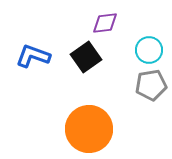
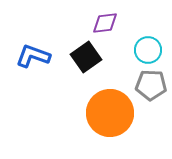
cyan circle: moved 1 px left
gray pentagon: rotated 12 degrees clockwise
orange circle: moved 21 px right, 16 px up
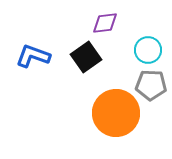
orange circle: moved 6 px right
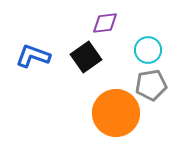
gray pentagon: rotated 12 degrees counterclockwise
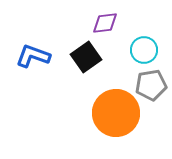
cyan circle: moved 4 px left
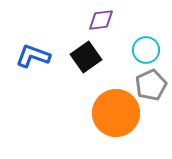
purple diamond: moved 4 px left, 3 px up
cyan circle: moved 2 px right
gray pentagon: rotated 16 degrees counterclockwise
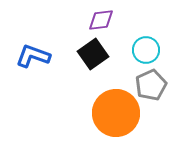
black square: moved 7 px right, 3 px up
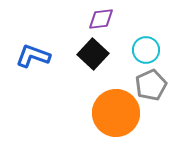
purple diamond: moved 1 px up
black square: rotated 12 degrees counterclockwise
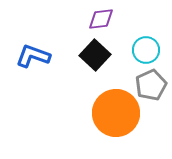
black square: moved 2 px right, 1 px down
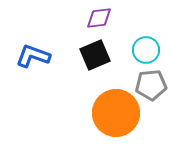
purple diamond: moved 2 px left, 1 px up
black square: rotated 24 degrees clockwise
gray pentagon: rotated 20 degrees clockwise
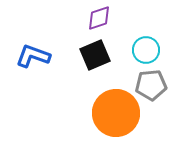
purple diamond: rotated 12 degrees counterclockwise
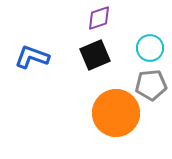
cyan circle: moved 4 px right, 2 px up
blue L-shape: moved 1 px left, 1 px down
